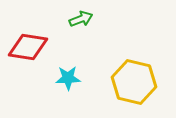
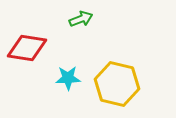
red diamond: moved 1 px left, 1 px down
yellow hexagon: moved 17 px left, 2 px down
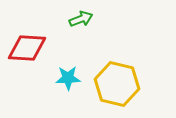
red diamond: rotated 6 degrees counterclockwise
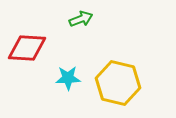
yellow hexagon: moved 1 px right, 1 px up
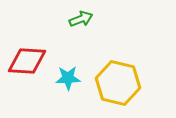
red diamond: moved 13 px down
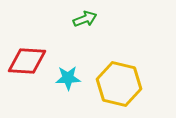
green arrow: moved 4 px right
yellow hexagon: moved 1 px right, 1 px down
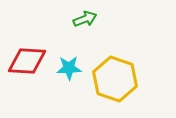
cyan star: moved 1 px right, 10 px up
yellow hexagon: moved 4 px left, 5 px up; rotated 6 degrees clockwise
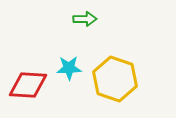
green arrow: rotated 20 degrees clockwise
red diamond: moved 1 px right, 24 px down
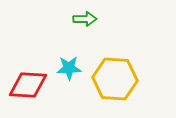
yellow hexagon: rotated 15 degrees counterclockwise
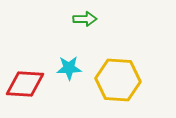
yellow hexagon: moved 3 px right, 1 px down
red diamond: moved 3 px left, 1 px up
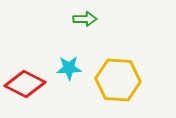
red diamond: rotated 24 degrees clockwise
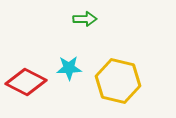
yellow hexagon: moved 1 px down; rotated 9 degrees clockwise
red diamond: moved 1 px right, 2 px up
